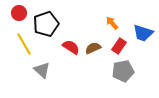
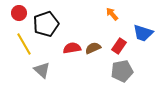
orange arrow: moved 9 px up
red semicircle: moved 1 px right, 1 px down; rotated 42 degrees counterclockwise
gray pentagon: moved 1 px left
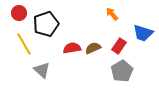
gray pentagon: rotated 20 degrees counterclockwise
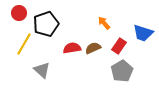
orange arrow: moved 8 px left, 9 px down
yellow line: rotated 60 degrees clockwise
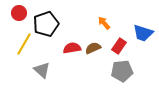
gray pentagon: rotated 25 degrees clockwise
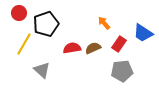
blue trapezoid: rotated 15 degrees clockwise
red rectangle: moved 2 px up
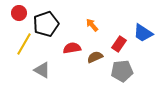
orange arrow: moved 12 px left, 2 px down
brown semicircle: moved 2 px right, 9 px down
gray triangle: rotated 12 degrees counterclockwise
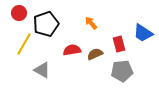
orange arrow: moved 1 px left, 2 px up
red rectangle: rotated 49 degrees counterclockwise
red semicircle: moved 2 px down
brown semicircle: moved 3 px up
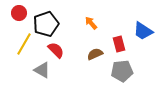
blue trapezoid: moved 2 px up
red semicircle: moved 16 px left; rotated 54 degrees clockwise
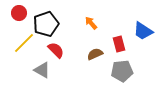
yellow line: moved 1 px up; rotated 15 degrees clockwise
